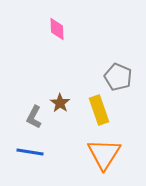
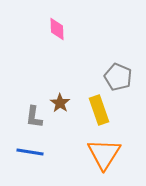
gray L-shape: rotated 20 degrees counterclockwise
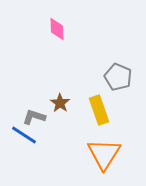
gray L-shape: rotated 100 degrees clockwise
blue line: moved 6 px left, 17 px up; rotated 24 degrees clockwise
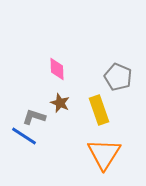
pink diamond: moved 40 px down
brown star: rotated 12 degrees counterclockwise
blue line: moved 1 px down
